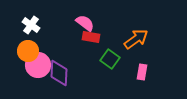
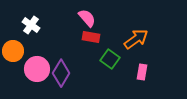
pink semicircle: moved 2 px right, 5 px up; rotated 12 degrees clockwise
orange circle: moved 15 px left
pink circle: moved 1 px left, 4 px down
purple diamond: moved 2 px right; rotated 28 degrees clockwise
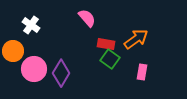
red rectangle: moved 15 px right, 7 px down
pink circle: moved 3 px left
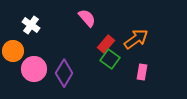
red rectangle: rotated 60 degrees counterclockwise
purple diamond: moved 3 px right
